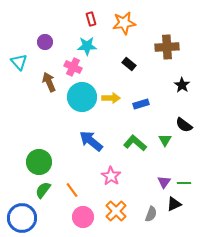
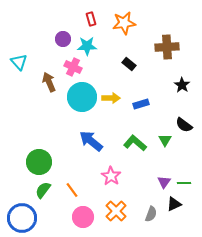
purple circle: moved 18 px right, 3 px up
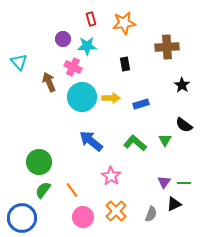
black rectangle: moved 4 px left; rotated 40 degrees clockwise
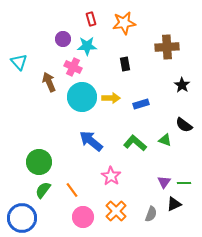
green triangle: rotated 40 degrees counterclockwise
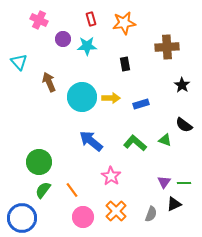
pink cross: moved 34 px left, 47 px up
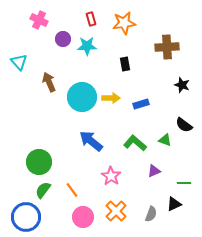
black star: rotated 14 degrees counterclockwise
purple triangle: moved 10 px left, 11 px up; rotated 32 degrees clockwise
blue circle: moved 4 px right, 1 px up
